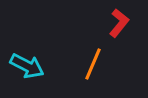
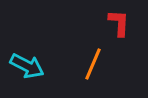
red L-shape: rotated 36 degrees counterclockwise
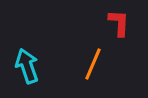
cyan arrow: rotated 136 degrees counterclockwise
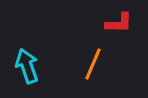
red L-shape: rotated 88 degrees clockwise
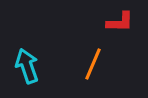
red L-shape: moved 1 px right, 1 px up
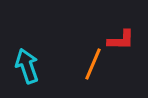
red L-shape: moved 1 px right, 18 px down
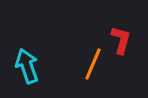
red L-shape: rotated 76 degrees counterclockwise
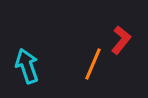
red L-shape: rotated 24 degrees clockwise
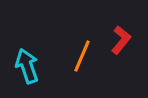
orange line: moved 11 px left, 8 px up
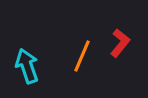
red L-shape: moved 1 px left, 3 px down
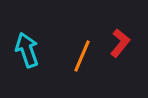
cyan arrow: moved 16 px up
